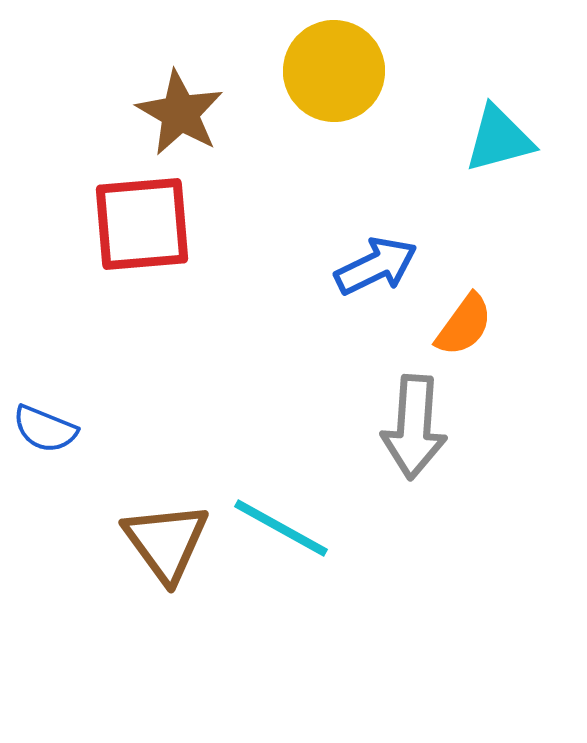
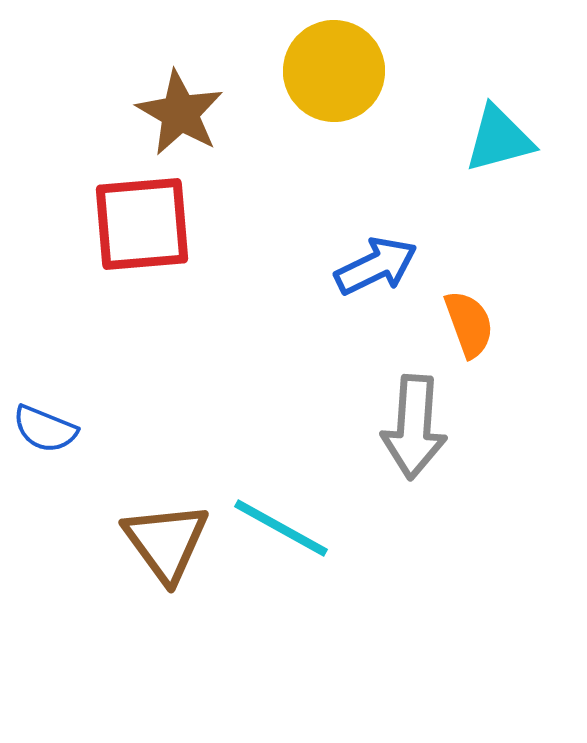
orange semicircle: moved 5 px right, 1 px up; rotated 56 degrees counterclockwise
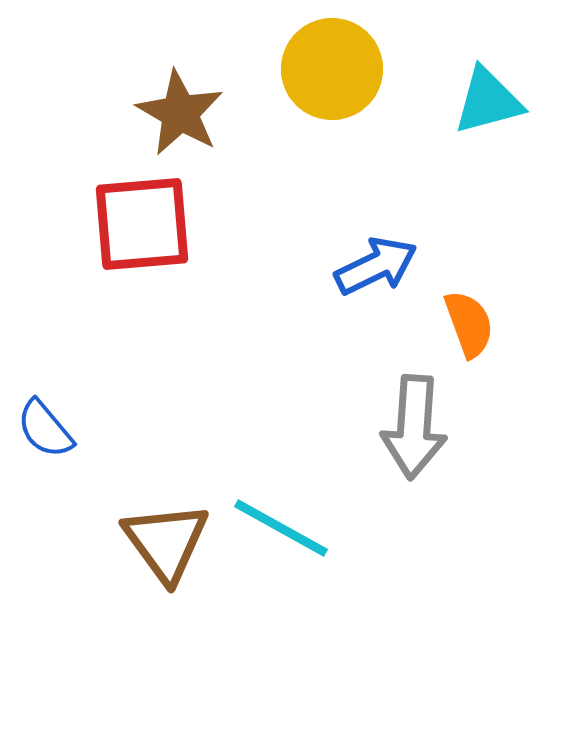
yellow circle: moved 2 px left, 2 px up
cyan triangle: moved 11 px left, 38 px up
blue semicircle: rotated 28 degrees clockwise
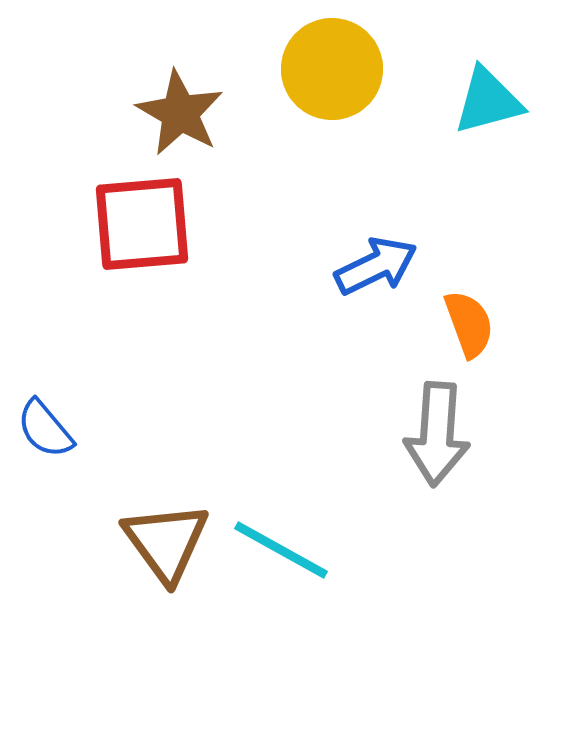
gray arrow: moved 23 px right, 7 px down
cyan line: moved 22 px down
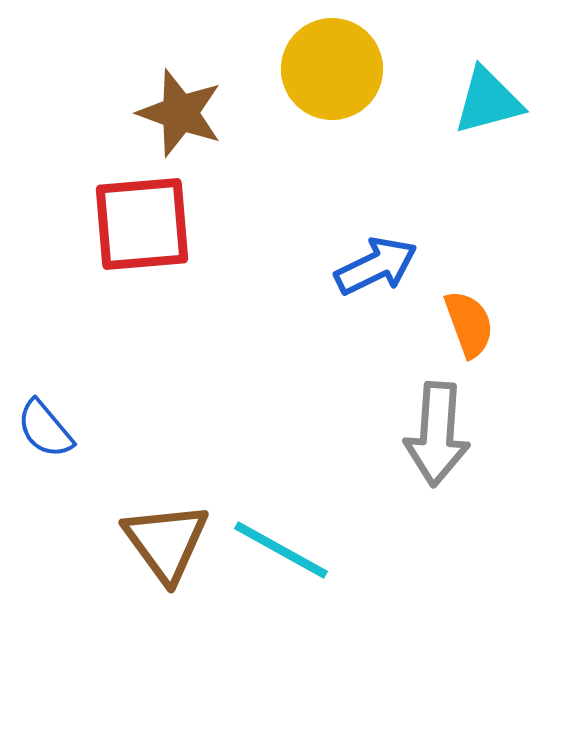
brown star: rotated 10 degrees counterclockwise
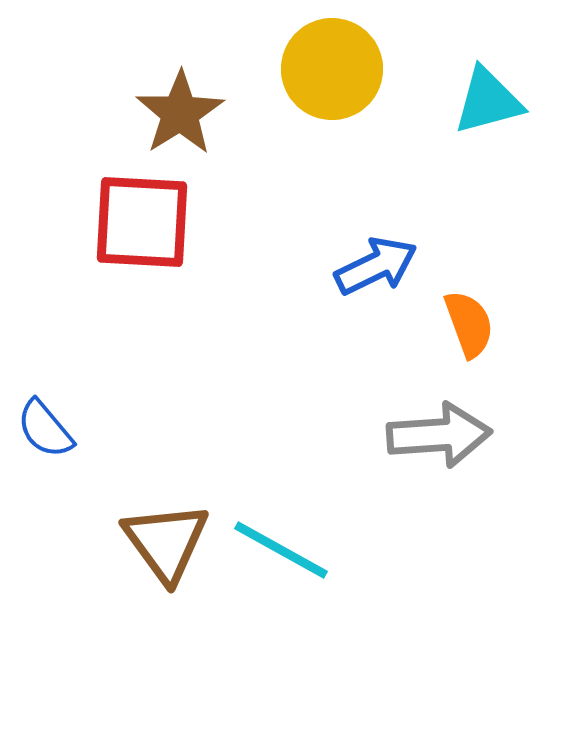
brown star: rotated 20 degrees clockwise
red square: moved 2 px up; rotated 8 degrees clockwise
gray arrow: moved 2 px right, 1 px down; rotated 98 degrees counterclockwise
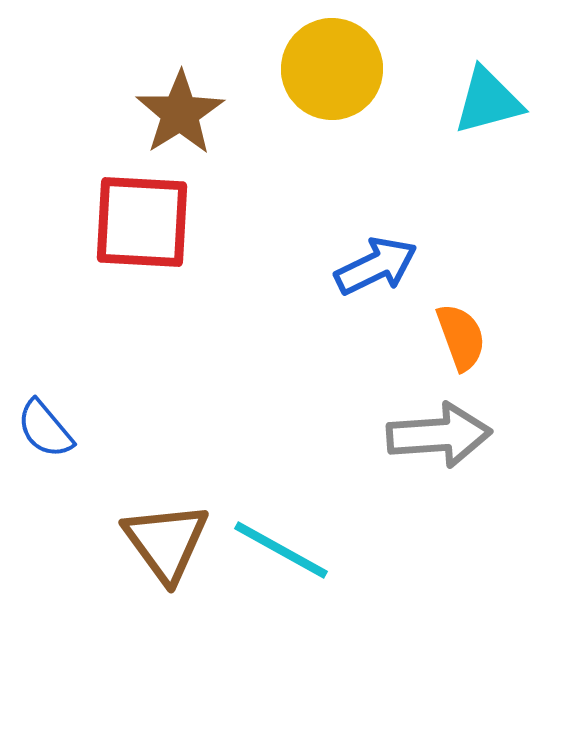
orange semicircle: moved 8 px left, 13 px down
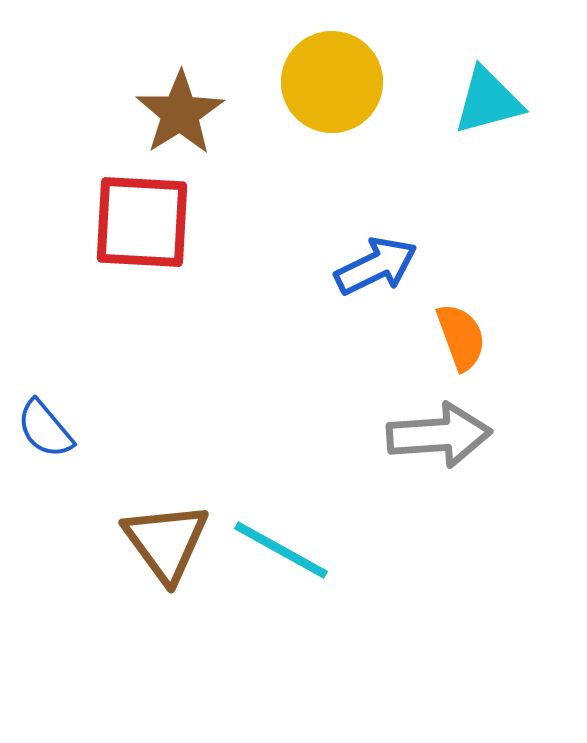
yellow circle: moved 13 px down
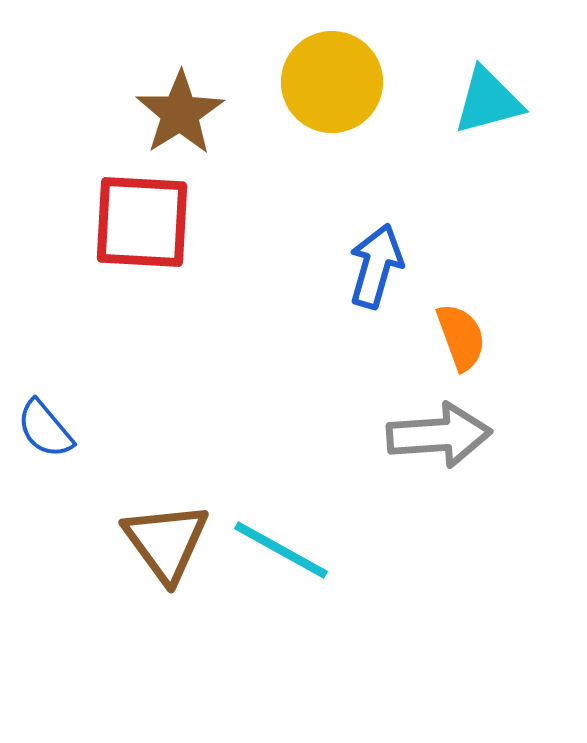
blue arrow: rotated 48 degrees counterclockwise
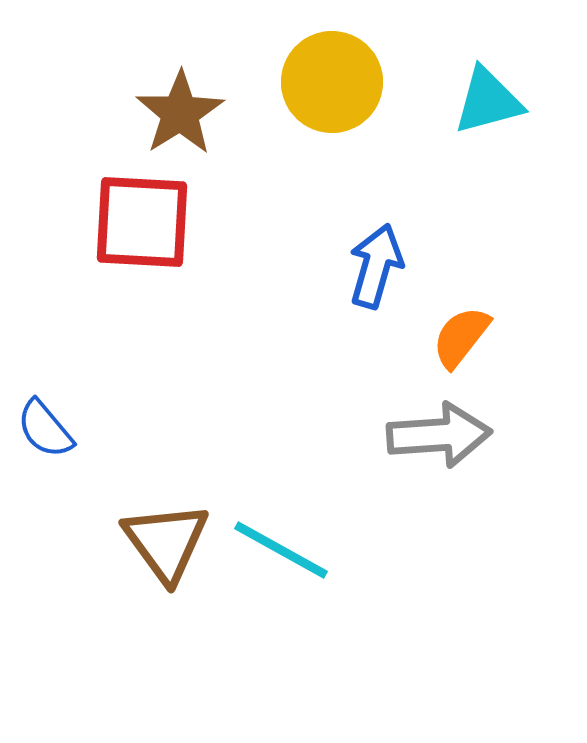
orange semicircle: rotated 122 degrees counterclockwise
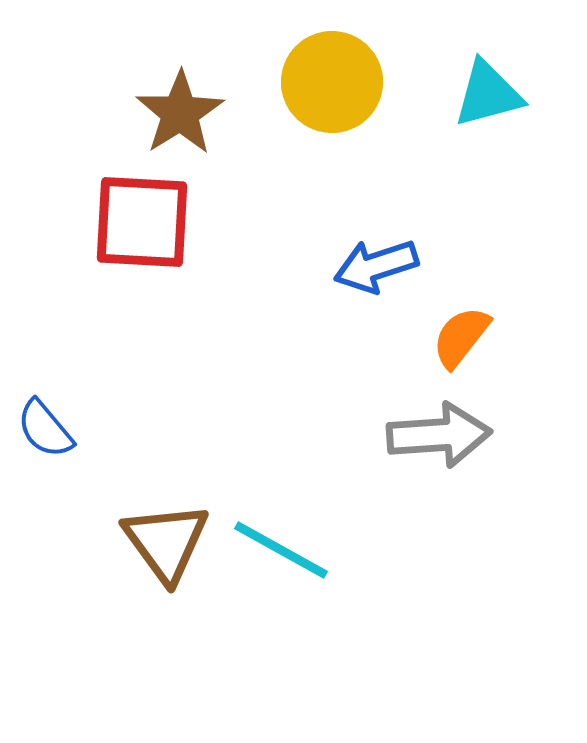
cyan triangle: moved 7 px up
blue arrow: rotated 124 degrees counterclockwise
